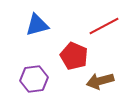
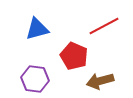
blue triangle: moved 4 px down
purple hexagon: moved 1 px right; rotated 16 degrees clockwise
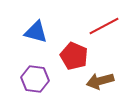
blue triangle: moved 1 px left, 3 px down; rotated 30 degrees clockwise
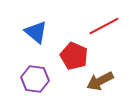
blue triangle: rotated 25 degrees clockwise
brown arrow: rotated 12 degrees counterclockwise
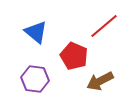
red line: rotated 12 degrees counterclockwise
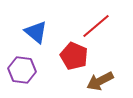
red line: moved 8 px left
purple hexagon: moved 13 px left, 9 px up
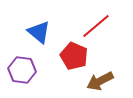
blue triangle: moved 3 px right
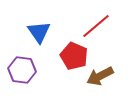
blue triangle: rotated 15 degrees clockwise
brown arrow: moved 5 px up
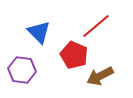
blue triangle: rotated 10 degrees counterclockwise
red pentagon: moved 1 px up
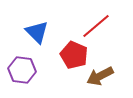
blue triangle: moved 2 px left
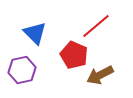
blue triangle: moved 2 px left, 1 px down
purple hexagon: rotated 20 degrees counterclockwise
brown arrow: moved 1 px up
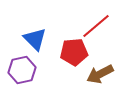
blue triangle: moved 6 px down
red pentagon: moved 3 px up; rotated 28 degrees counterclockwise
brown arrow: moved 1 px up
